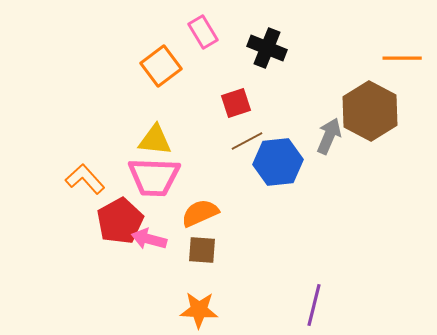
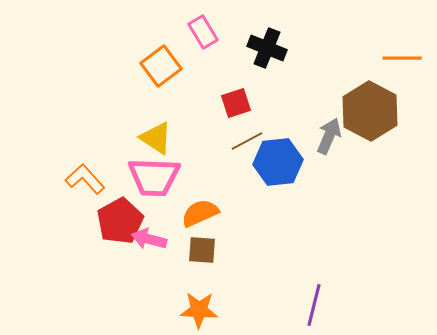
yellow triangle: moved 1 px right, 2 px up; rotated 27 degrees clockwise
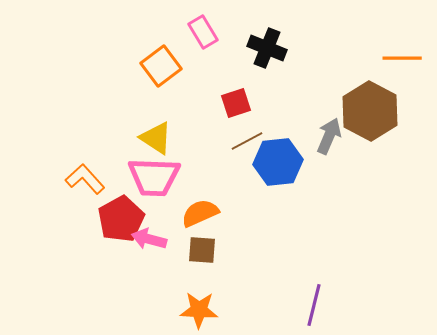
red pentagon: moved 1 px right, 2 px up
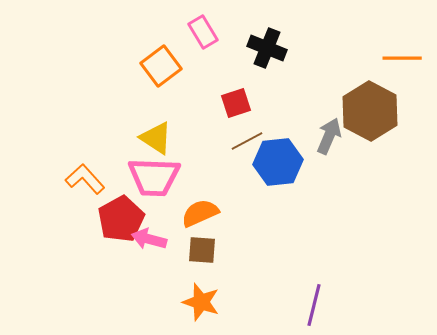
orange star: moved 2 px right, 8 px up; rotated 15 degrees clockwise
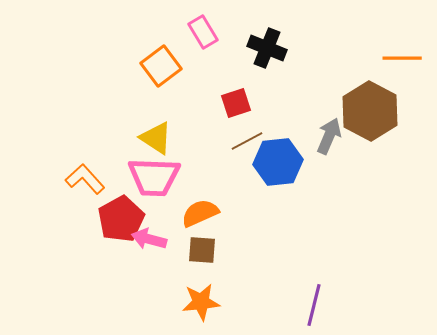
orange star: rotated 24 degrees counterclockwise
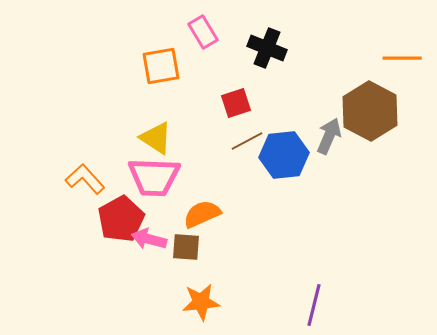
orange square: rotated 27 degrees clockwise
blue hexagon: moved 6 px right, 7 px up
orange semicircle: moved 2 px right, 1 px down
brown square: moved 16 px left, 3 px up
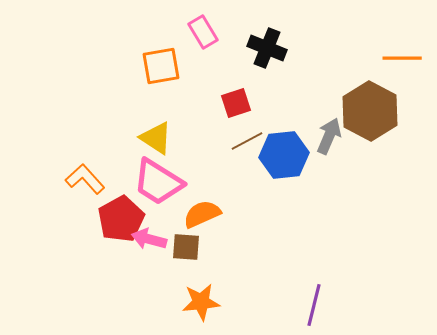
pink trapezoid: moved 4 px right, 5 px down; rotated 30 degrees clockwise
